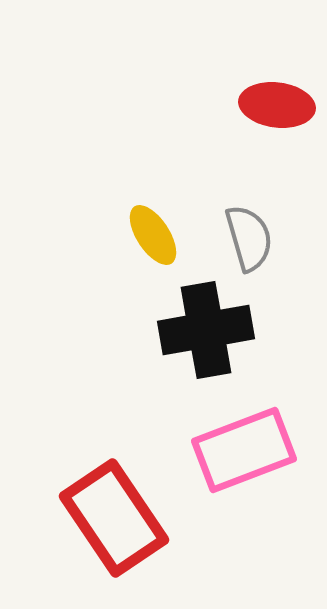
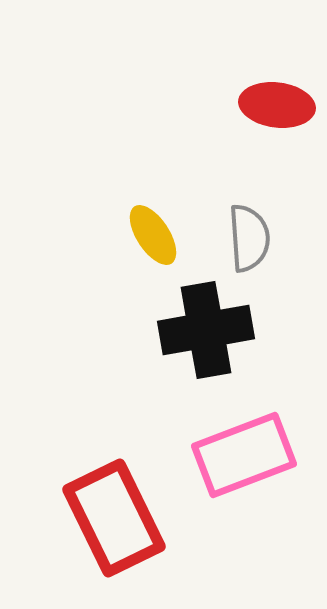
gray semicircle: rotated 12 degrees clockwise
pink rectangle: moved 5 px down
red rectangle: rotated 8 degrees clockwise
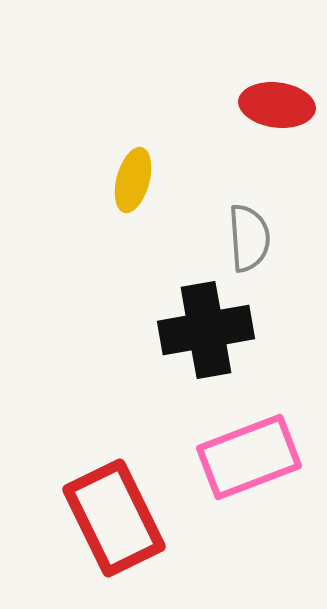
yellow ellipse: moved 20 px left, 55 px up; rotated 48 degrees clockwise
pink rectangle: moved 5 px right, 2 px down
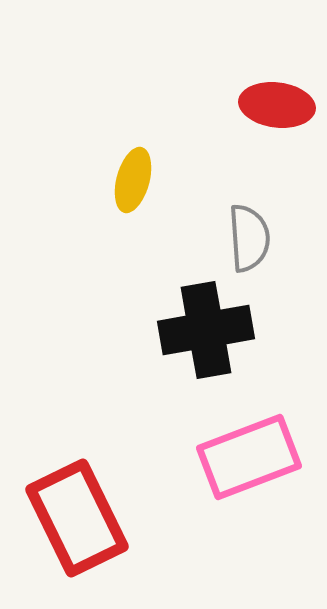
red rectangle: moved 37 px left
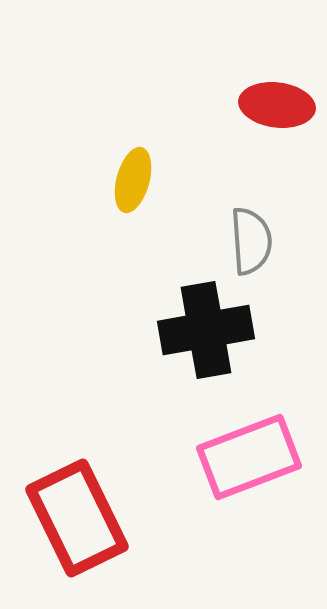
gray semicircle: moved 2 px right, 3 px down
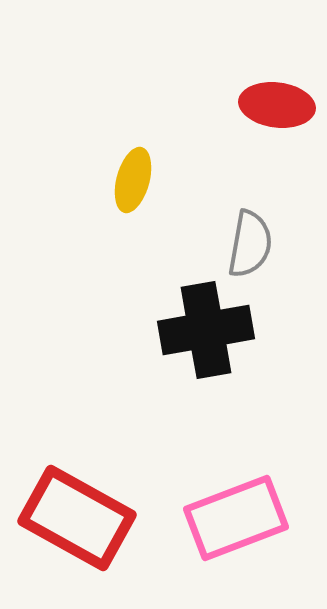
gray semicircle: moved 1 px left, 3 px down; rotated 14 degrees clockwise
pink rectangle: moved 13 px left, 61 px down
red rectangle: rotated 35 degrees counterclockwise
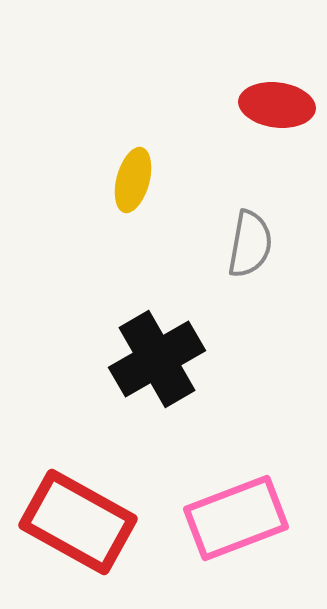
black cross: moved 49 px left, 29 px down; rotated 20 degrees counterclockwise
red rectangle: moved 1 px right, 4 px down
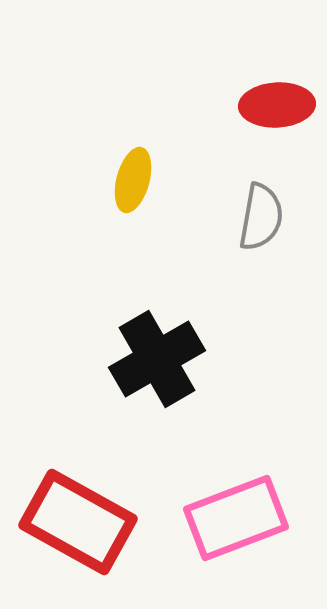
red ellipse: rotated 10 degrees counterclockwise
gray semicircle: moved 11 px right, 27 px up
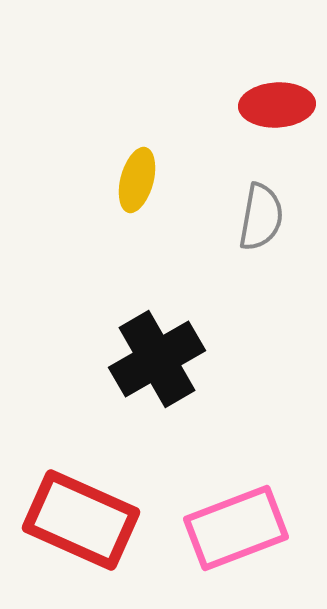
yellow ellipse: moved 4 px right
pink rectangle: moved 10 px down
red rectangle: moved 3 px right, 2 px up; rotated 5 degrees counterclockwise
